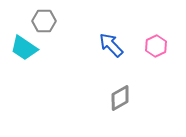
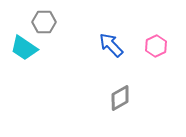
gray hexagon: moved 1 px down
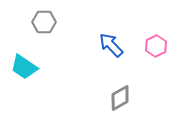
cyan trapezoid: moved 19 px down
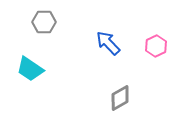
blue arrow: moved 3 px left, 2 px up
cyan trapezoid: moved 6 px right, 2 px down
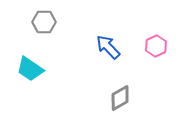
blue arrow: moved 4 px down
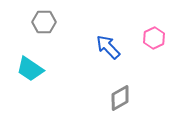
pink hexagon: moved 2 px left, 8 px up
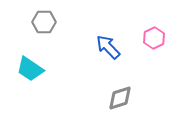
gray diamond: rotated 12 degrees clockwise
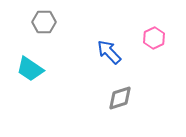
blue arrow: moved 1 px right, 5 px down
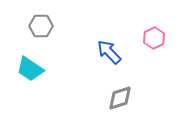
gray hexagon: moved 3 px left, 4 px down
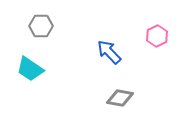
pink hexagon: moved 3 px right, 2 px up
gray diamond: rotated 28 degrees clockwise
